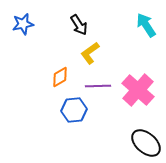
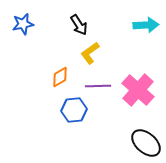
cyan arrow: rotated 120 degrees clockwise
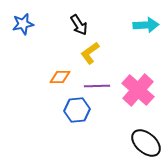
orange diamond: rotated 30 degrees clockwise
purple line: moved 1 px left
blue hexagon: moved 3 px right
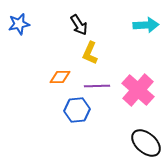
blue star: moved 4 px left
yellow L-shape: rotated 30 degrees counterclockwise
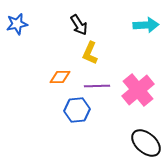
blue star: moved 2 px left
pink cross: rotated 8 degrees clockwise
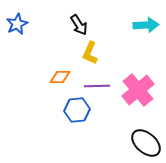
blue star: rotated 15 degrees counterclockwise
